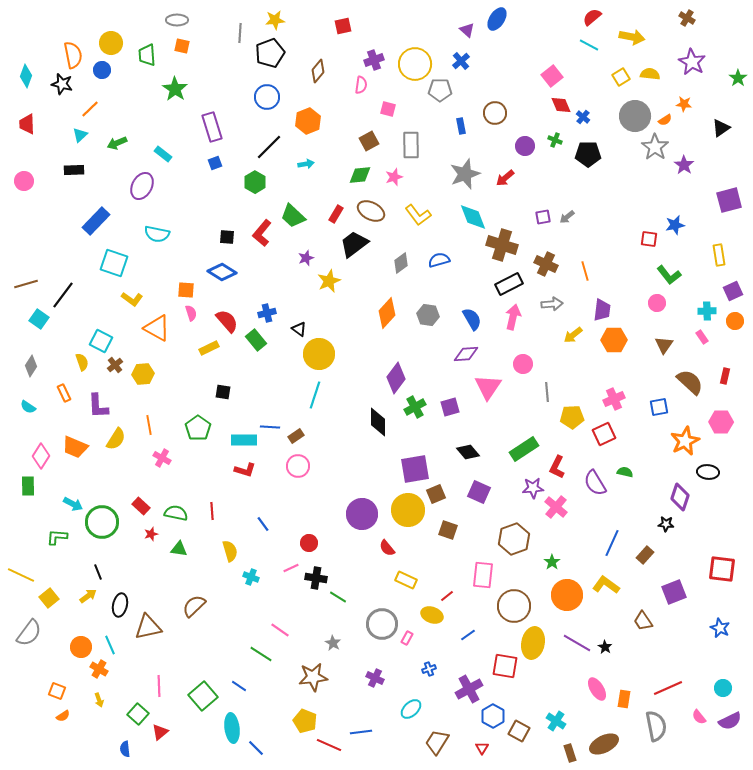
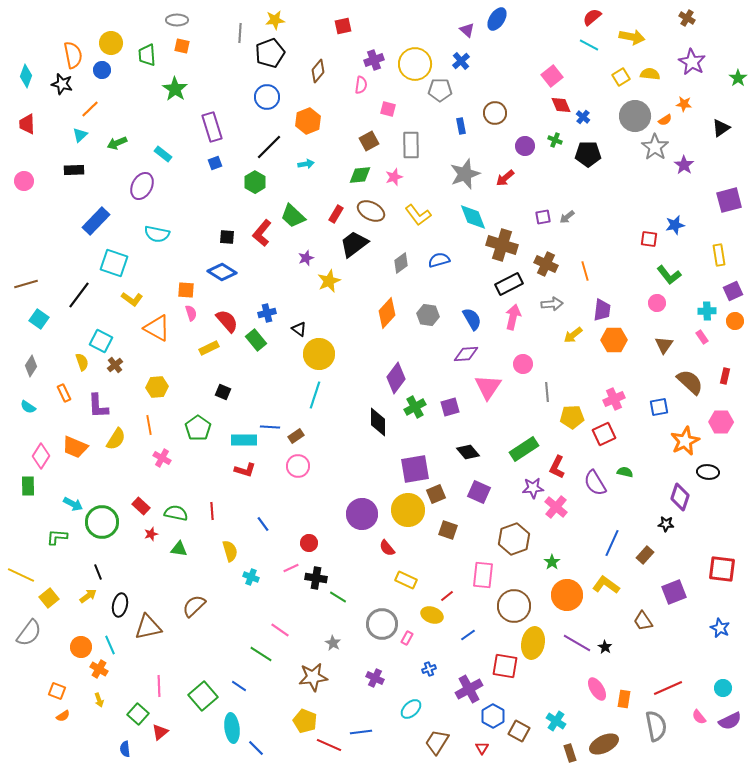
black line at (63, 295): moved 16 px right
yellow hexagon at (143, 374): moved 14 px right, 13 px down
black square at (223, 392): rotated 14 degrees clockwise
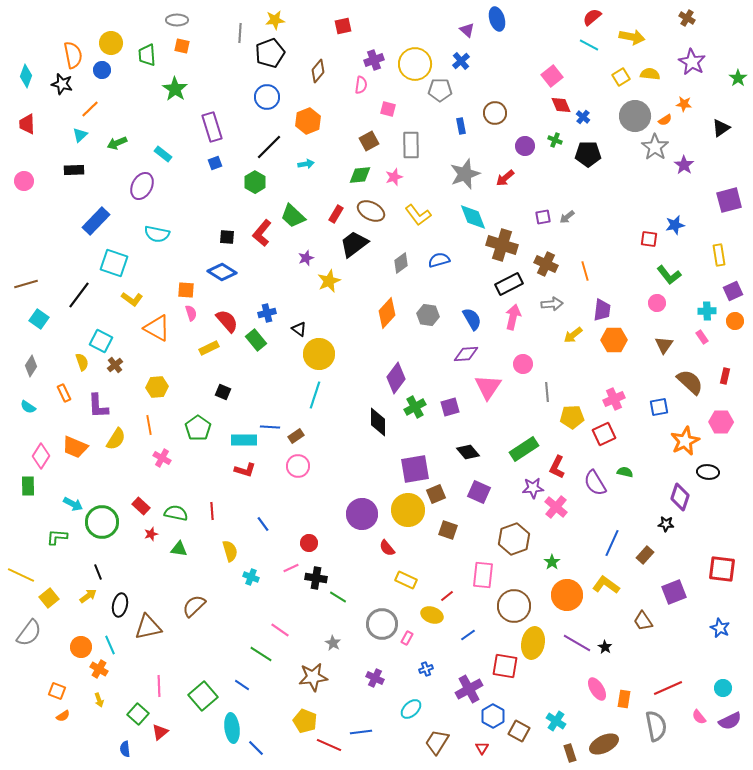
blue ellipse at (497, 19): rotated 50 degrees counterclockwise
blue cross at (429, 669): moved 3 px left
blue line at (239, 686): moved 3 px right, 1 px up
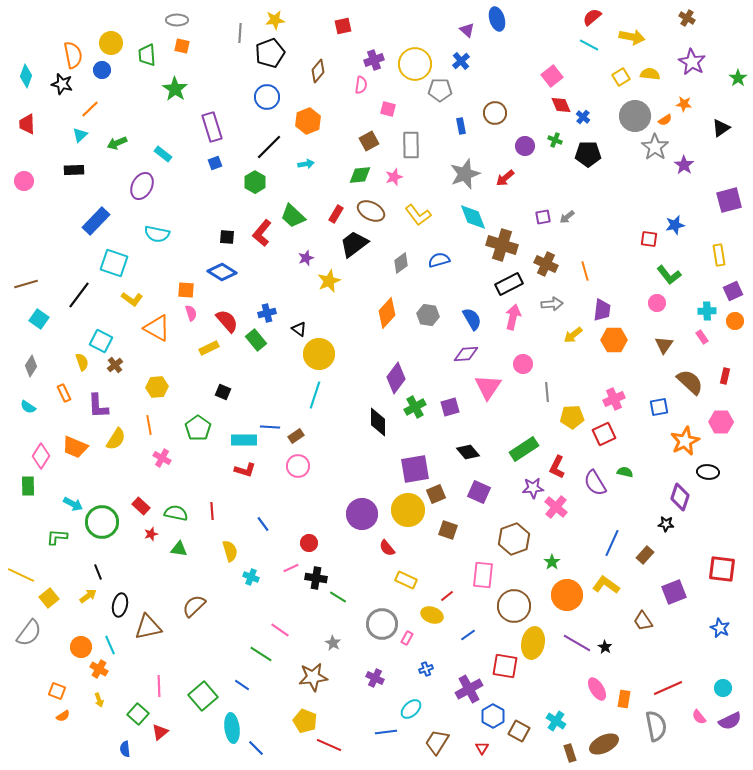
blue line at (361, 732): moved 25 px right
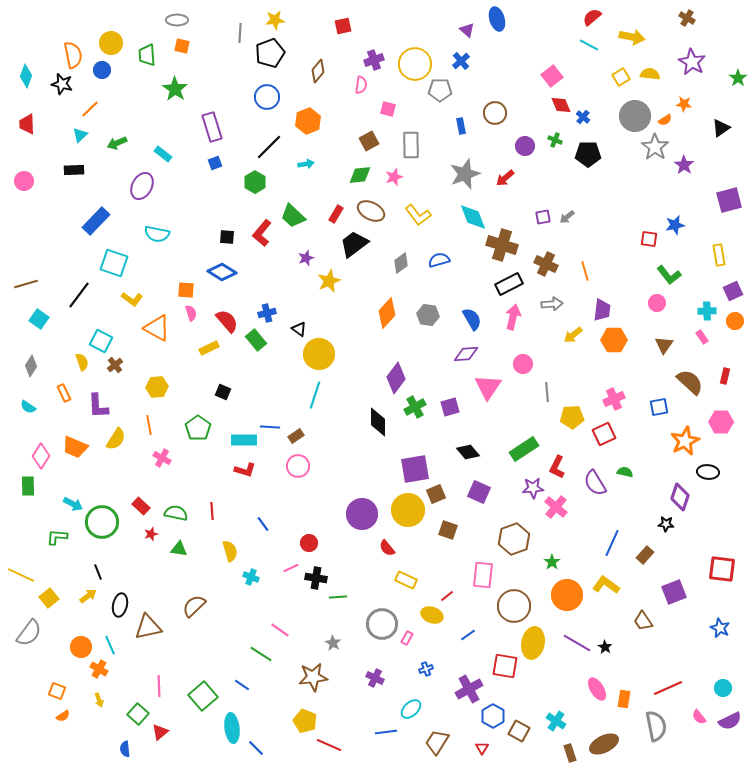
green line at (338, 597): rotated 36 degrees counterclockwise
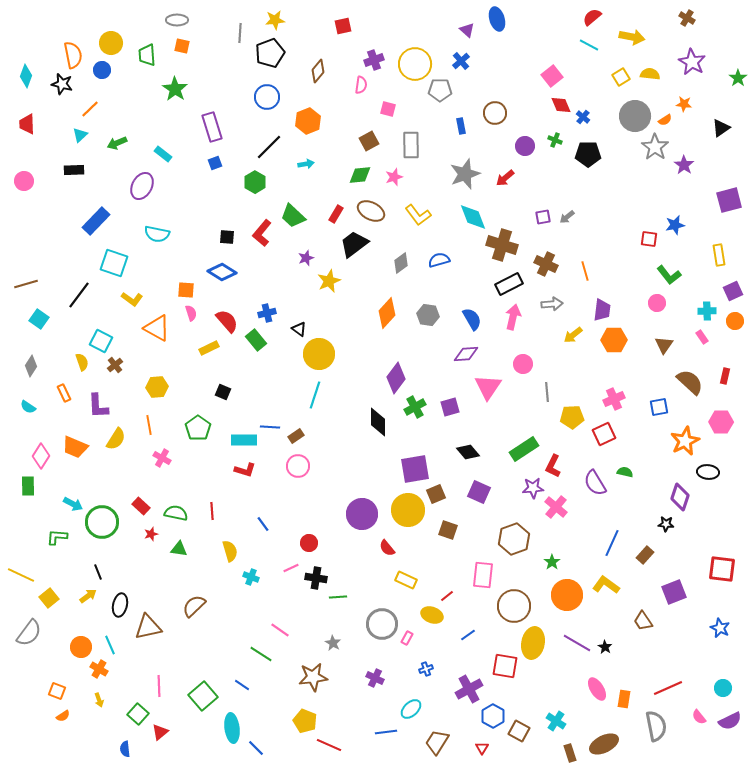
red L-shape at (557, 467): moved 4 px left, 1 px up
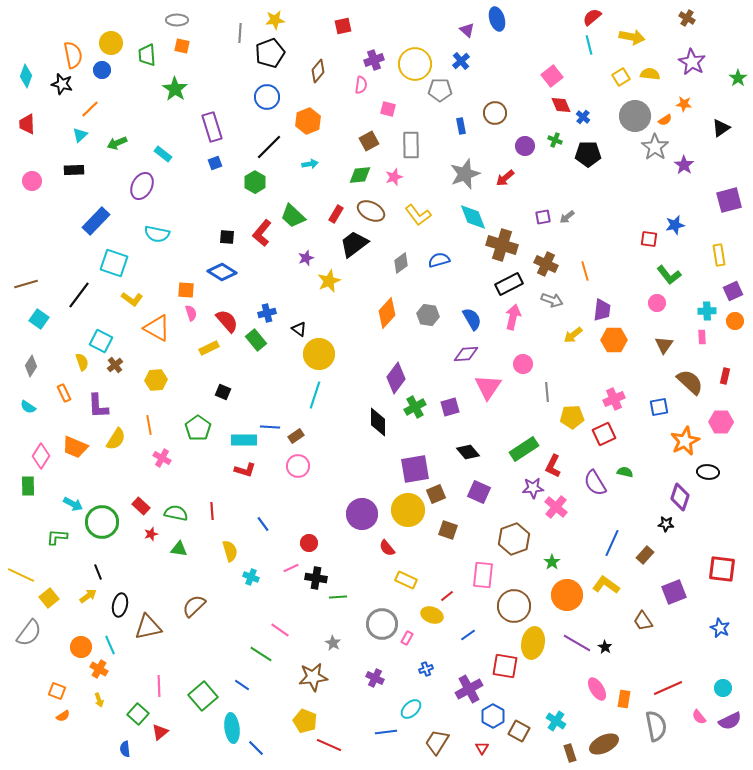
cyan line at (589, 45): rotated 48 degrees clockwise
cyan arrow at (306, 164): moved 4 px right
pink circle at (24, 181): moved 8 px right
gray arrow at (552, 304): moved 4 px up; rotated 25 degrees clockwise
pink rectangle at (702, 337): rotated 32 degrees clockwise
yellow hexagon at (157, 387): moved 1 px left, 7 px up
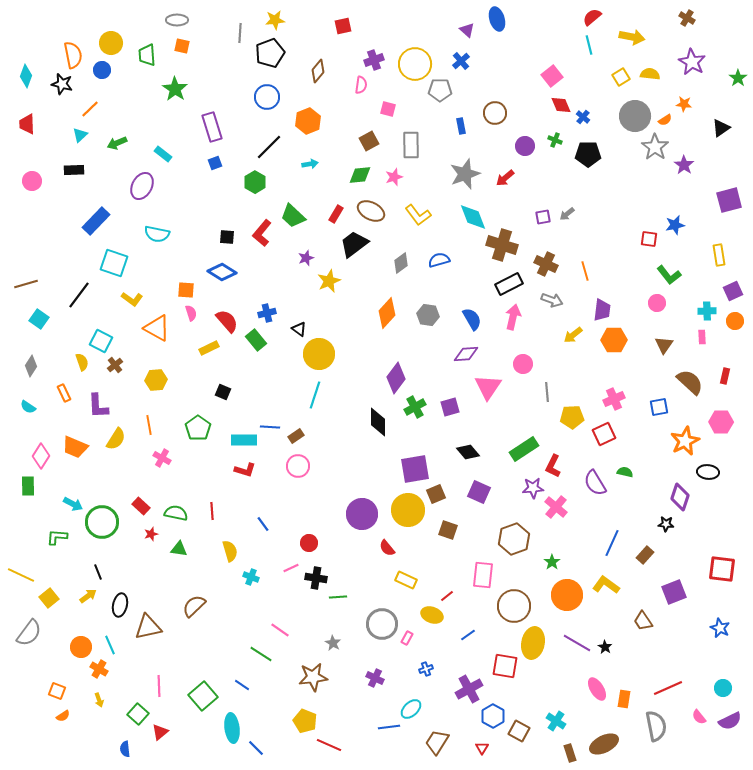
gray arrow at (567, 217): moved 3 px up
blue line at (386, 732): moved 3 px right, 5 px up
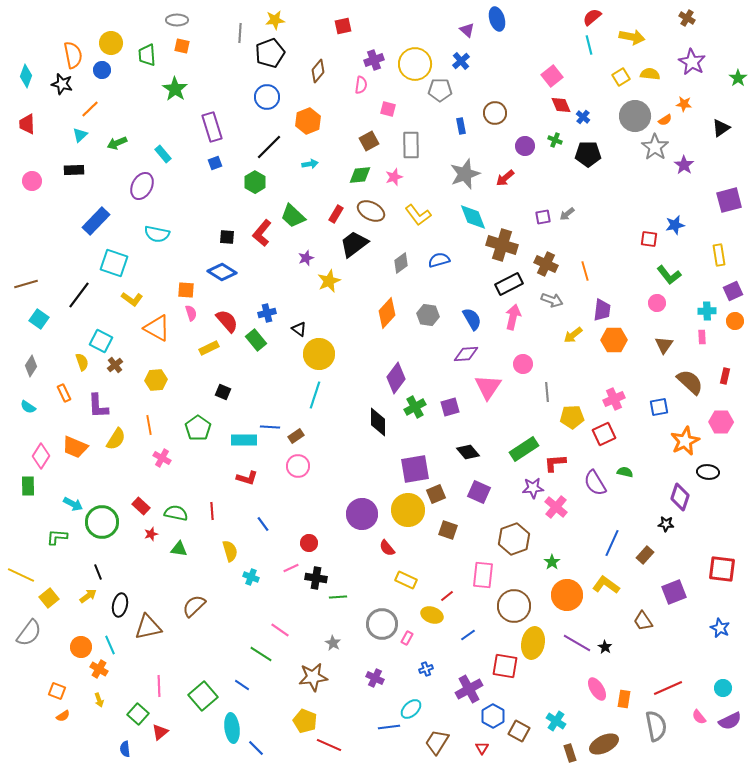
cyan rectangle at (163, 154): rotated 12 degrees clockwise
red L-shape at (553, 466): moved 2 px right, 3 px up; rotated 60 degrees clockwise
red L-shape at (245, 470): moved 2 px right, 8 px down
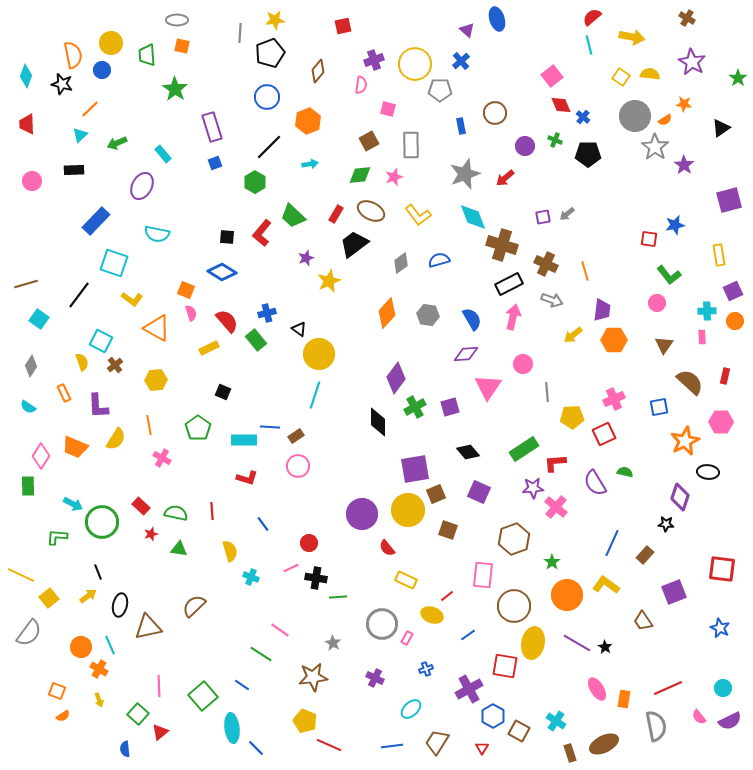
yellow square at (621, 77): rotated 24 degrees counterclockwise
orange square at (186, 290): rotated 18 degrees clockwise
blue line at (389, 727): moved 3 px right, 19 px down
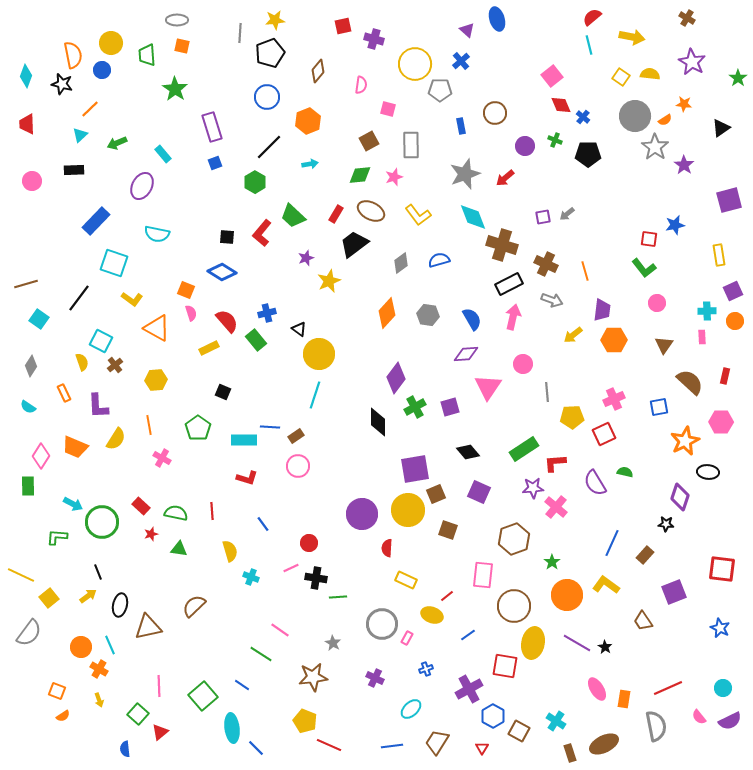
purple cross at (374, 60): moved 21 px up; rotated 36 degrees clockwise
green L-shape at (669, 275): moved 25 px left, 7 px up
black line at (79, 295): moved 3 px down
red semicircle at (387, 548): rotated 42 degrees clockwise
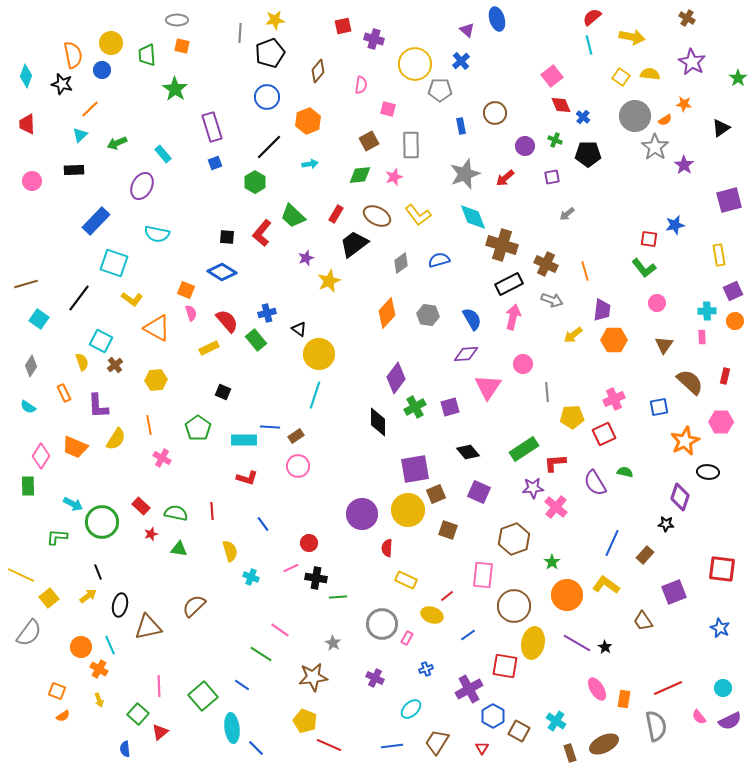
brown ellipse at (371, 211): moved 6 px right, 5 px down
purple square at (543, 217): moved 9 px right, 40 px up
